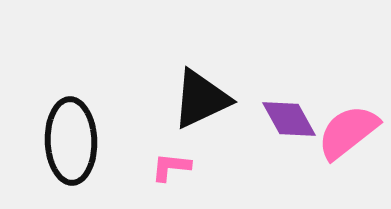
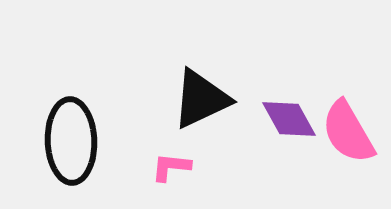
pink semicircle: rotated 82 degrees counterclockwise
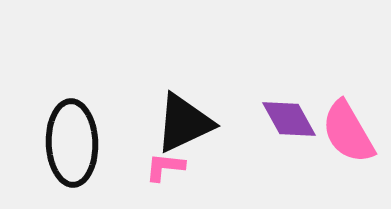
black triangle: moved 17 px left, 24 px down
black ellipse: moved 1 px right, 2 px down
pink L-shape: moved 6 px left
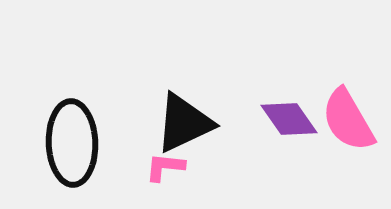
purple diamond: rotated 6 degrees counterclockwise
pink semicircle: moved 12 px up
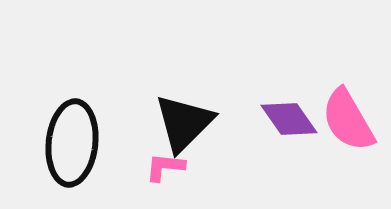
black triangle: rotated 20 degrees counterclockwise
black ellipse: rotated 8 degrees clockwise
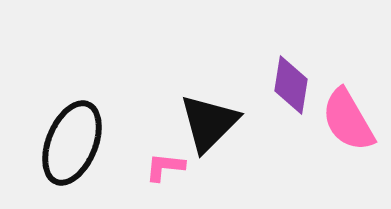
purple diamond: moved 2 px right, 34 px up; rotated 44 degrees clockwise
black triangle: moved 25 px right
black ellipse: rotated 16 degrees clockwise
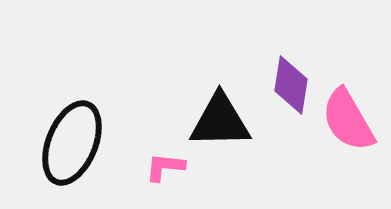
black triangle: moved 11 px right, 2 px up; rotated 44 degrees clockwise
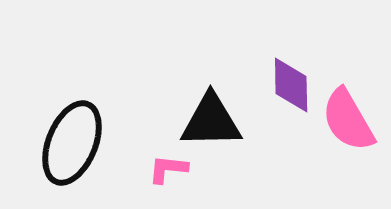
purple diamond: rotated 10 degrees counterclockwise
black triangle: moved 9 px left
pink L-shape: moved 3 px right, 2 px down
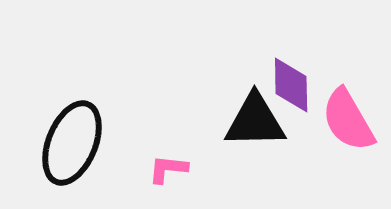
black triangle: moved 44 px right
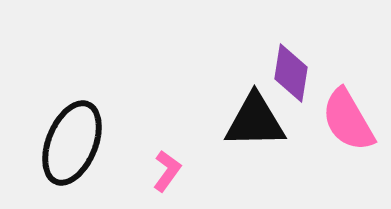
purple diamond: moved 12 px up; rotated 10 degrees clockwise
pink L-shape: moved 1 px left, 2 px down; rotated 120 degrees clockwise
